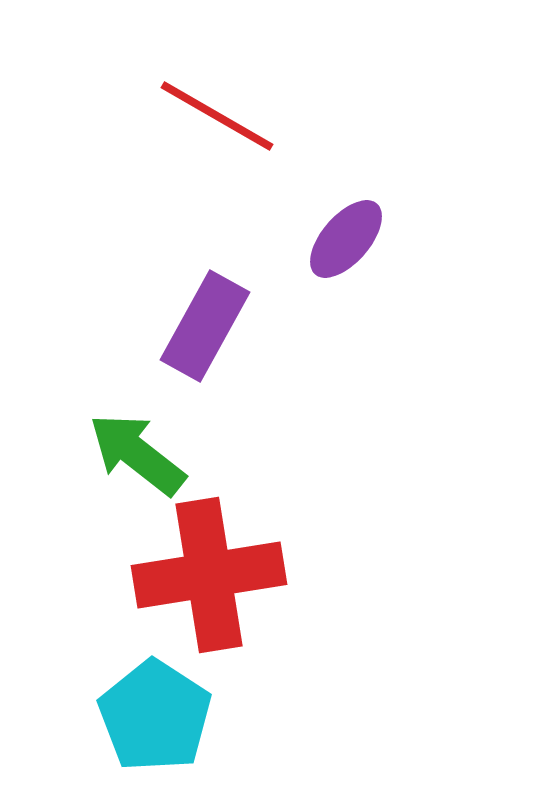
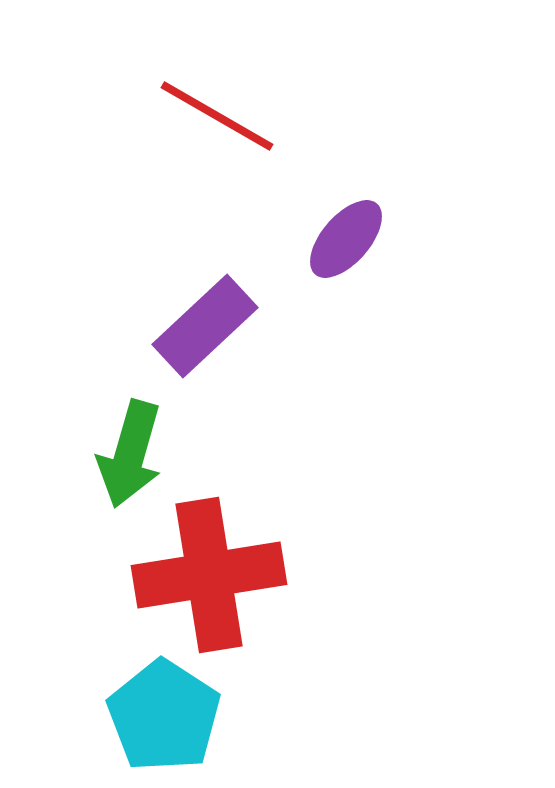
purple rectangle: rotated 18 degrees clockwise
green arrow: moved 7 px left; rotated 112 degrees counterclockwise
cyan pentagon: moved 9 px right
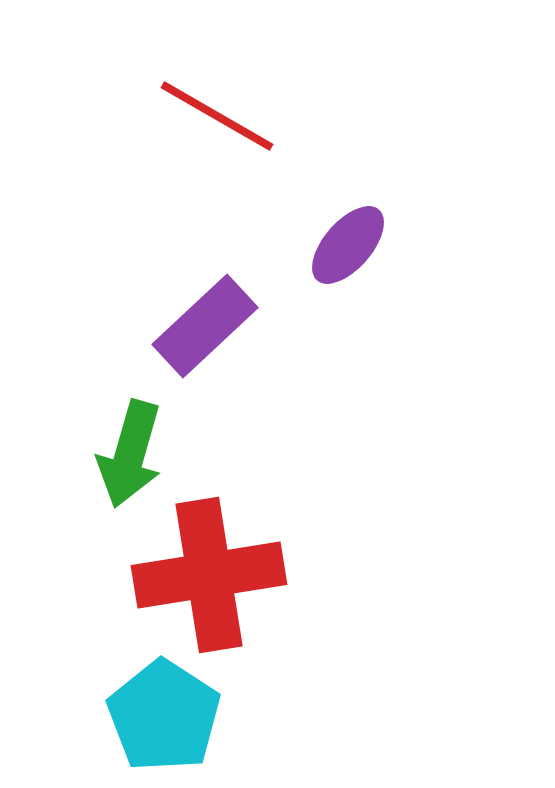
purple ellipse: moved 2 px right, 6 px down
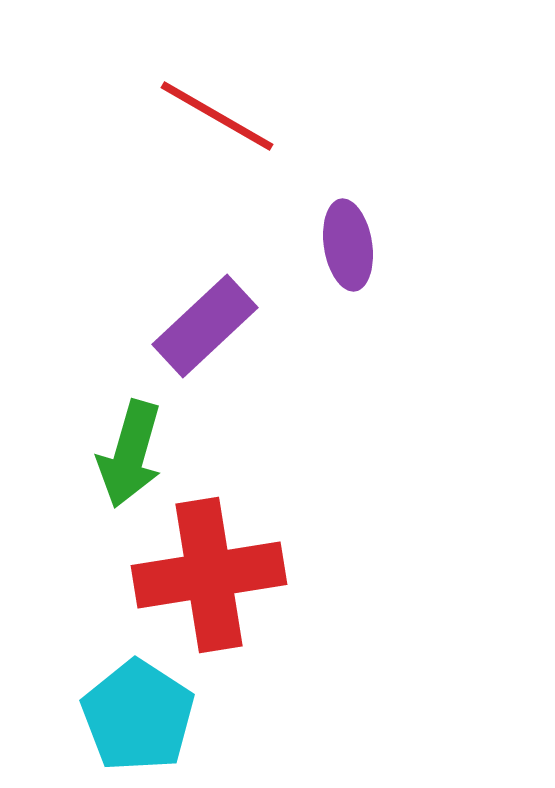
purple ellipse: rotated 50 degrees counterclockwise
cyan pentagon: moved 26 px left
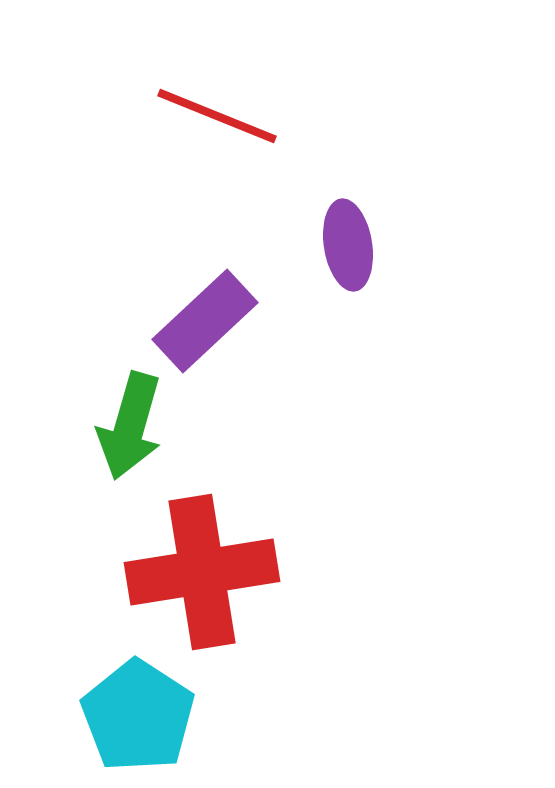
red line: rotated 8 degrees counterclockwise
purple rectangle: moved 5 px up
green arrow: moved 28 px up
red cross: moved 7 px left, 3 px up
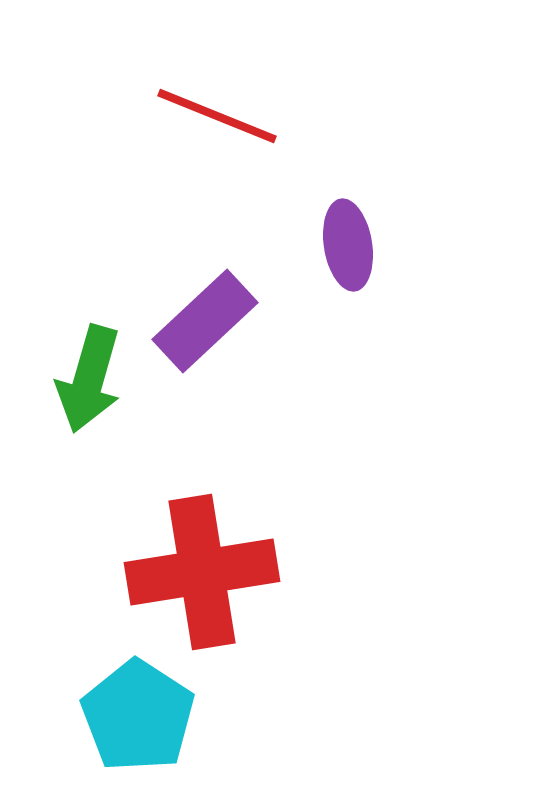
green arrow: moved 41 px left, 47 px up
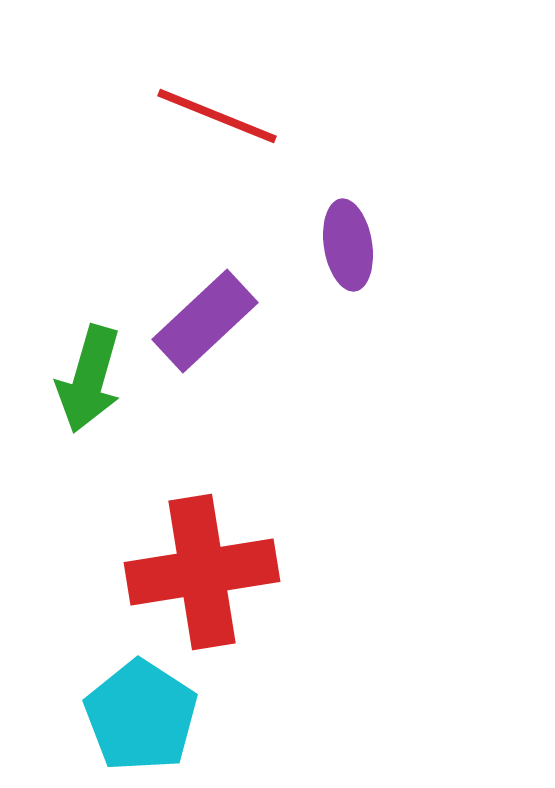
cyan pentagon: moved 3 px right
